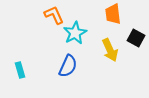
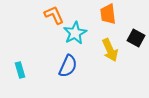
orange trapezoid: moved 5 px left
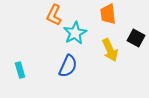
orange L-shape: rotated 130 degrees counterclockwise
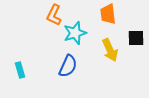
cyan star: rotated 10 degrees clockwise
black square: rotated 30 degrees counterclockwise
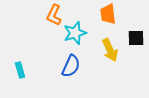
blue semicircle: moved 3 px right
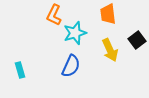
black square: moved 1 px right, 2 px down; rotated 36 degrees counterclockwise
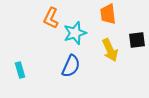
orange L-shape: moved 3 px left, 3 px down
black square: rotated 30 degrees clockwise
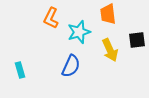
cyan star: moved 4 px right, 1 px up
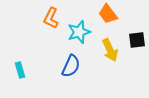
orange trapezoid: rotated 30 degrees counterclockwise
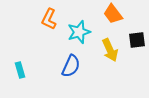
orange trapezoid: moved 5 px right
orange L-shape: moved 2 px left, 1 px down
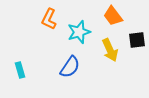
orange trapezoid: moved 2 px down
blue semicircle: moved 1 px left, 1 px down; rotated 10 degrees clockwise
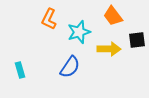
yellow arrow: moved 1 px left, 1 px up; rotated 65 degrees counterclockwise
